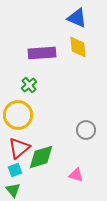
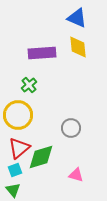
gray circle: moved 15 px left, 2 px up
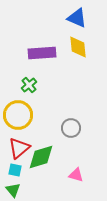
cyan square: rotated 32 degrees clockwise
